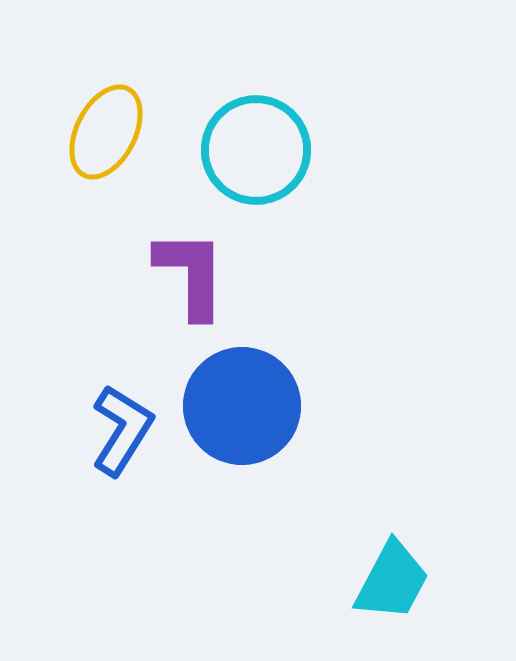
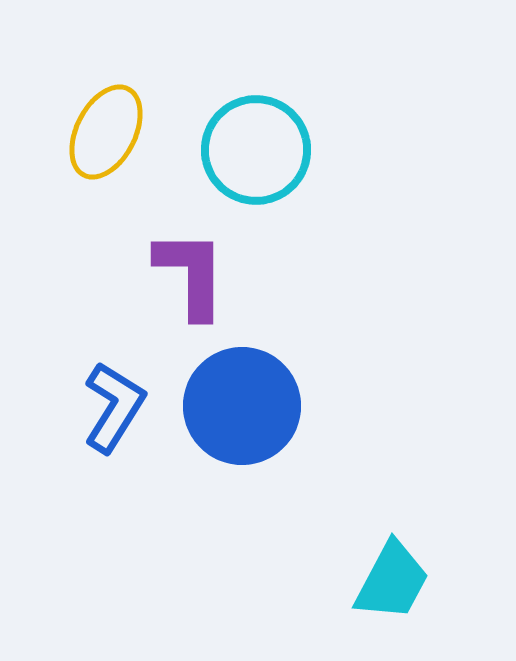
blue L-shape: moved 8 px left, 23 px up
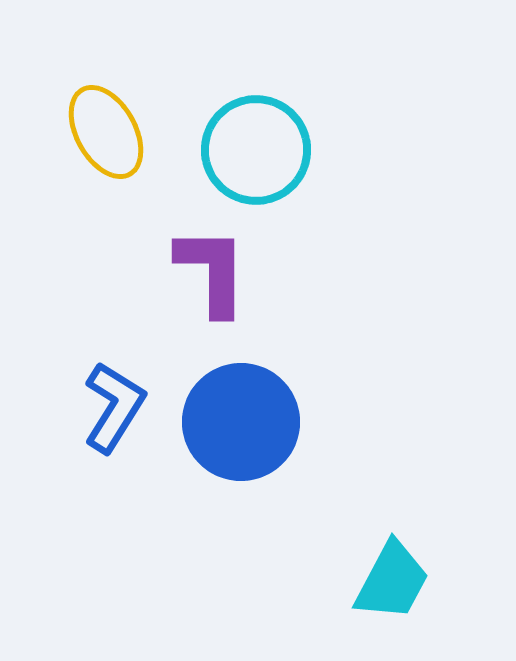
yellow ellipse: rotated 56 degrees counterclockwise
purple L-shape: moved 21 px right, 3 px up
blue circle: moved 1 px left, 16 px down
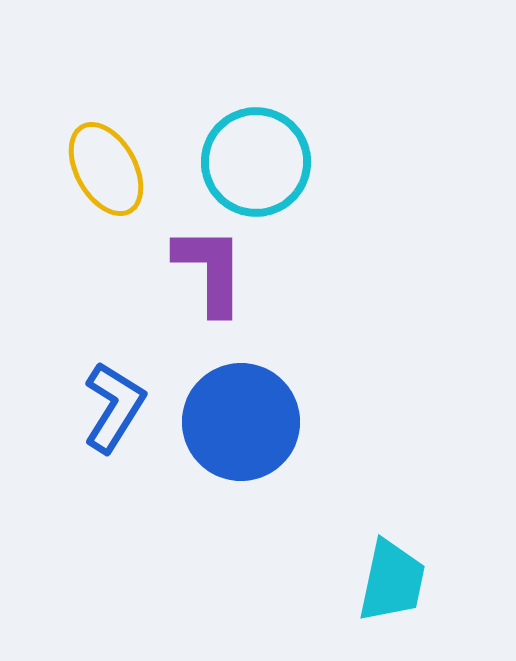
yellow ellipse: moved 37 px down
cyan circle: moved 12 px down
purple L-shape: moved 2 px left, 1 px up
cyan trapezoid: rotated 16 degrees counterclockwise
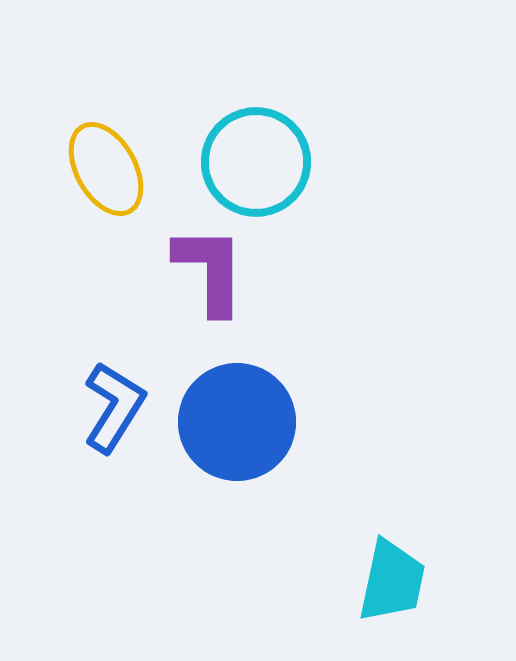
blue circle: moved 4 px left
